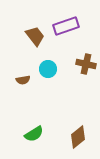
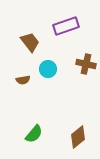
brown trapezoid: moved 5 px left, 6 px down
green semicircle: rotated 18 degrees counterclockwise
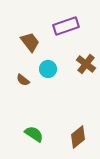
brown cross: rotated 24 degrees clockwise
brown semicircle: rotated 48 degrees clockwise
green semicircle: rotated 96 degrees counterclockwise
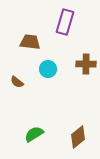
purple rectangle: moved 1 px left, 4 px up; rotated 55 degrees counterclockwise
brown trapezoid: rotated 45 degrees counterclockwise
brown cross: rotated 36 degrees counterclockwise
brown semicircle: moved 6 px left, 2 px down
green semicircle: rotated 66 degrees counterclockwise
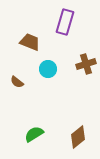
brown trapezoid: rotated 15 degrees clockwise
brown cross: rotated 18 degrees counterclockwise
